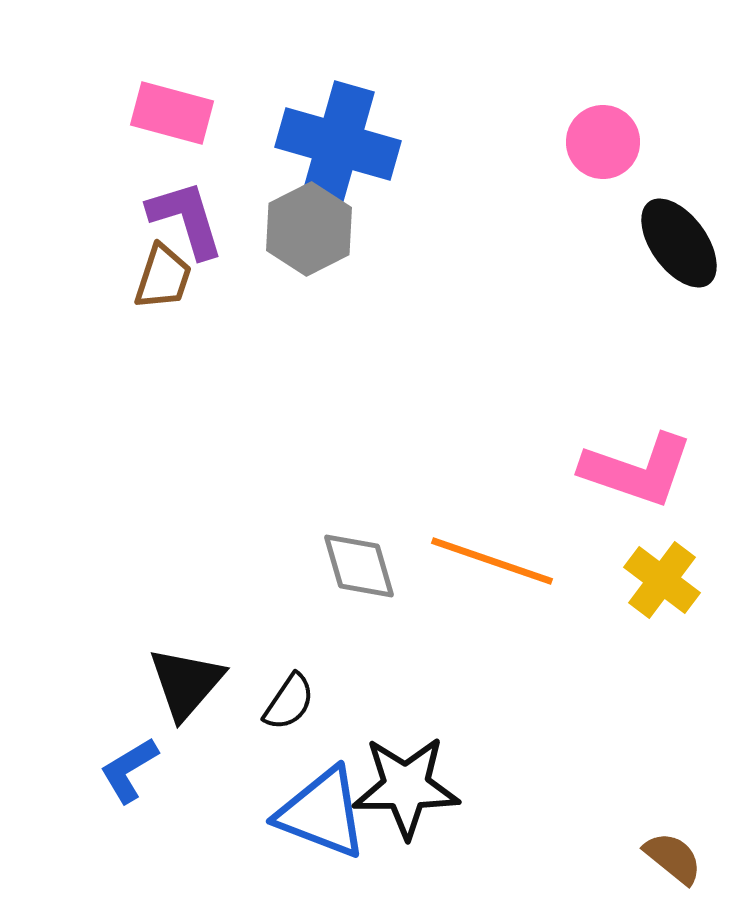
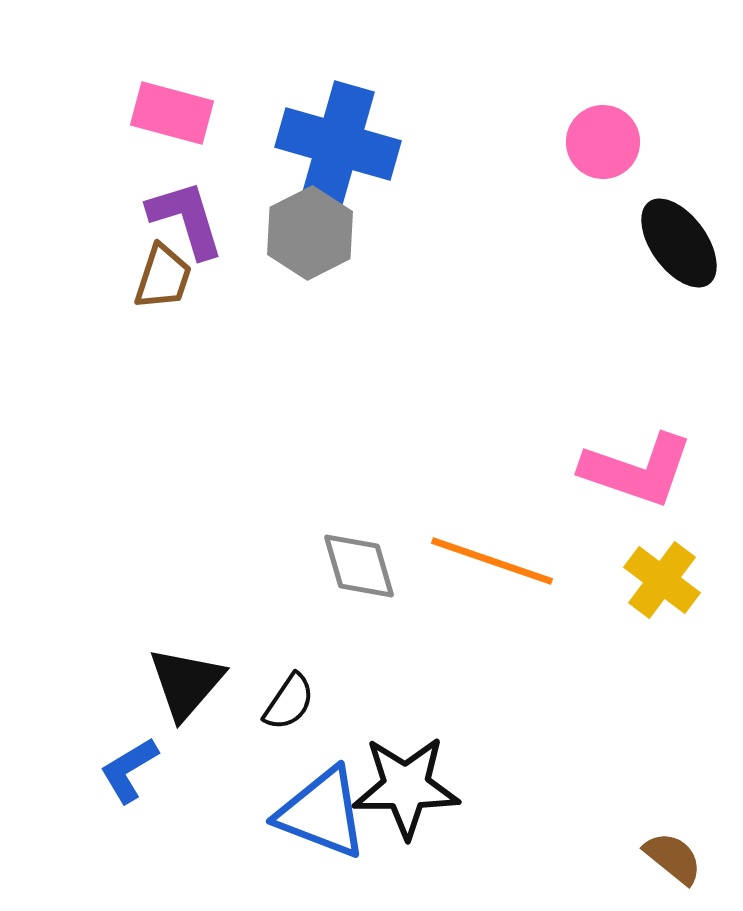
gray hexagon: moved 1 px right, 4 px down
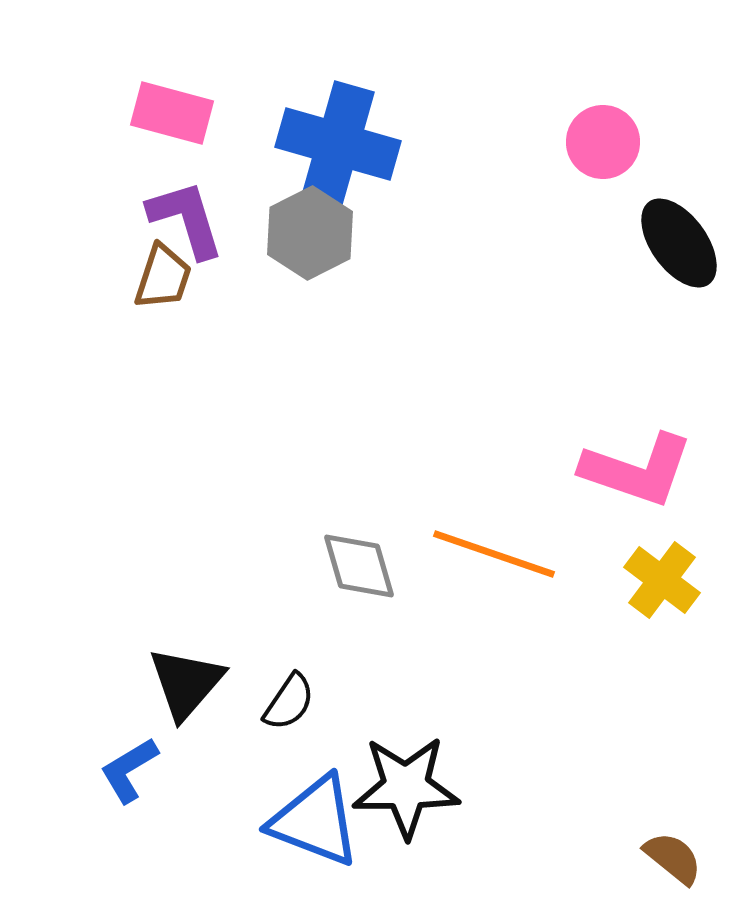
orange line: moved 2 px right, 7 px up
blue triangle: moved 7 px left, 8 px down
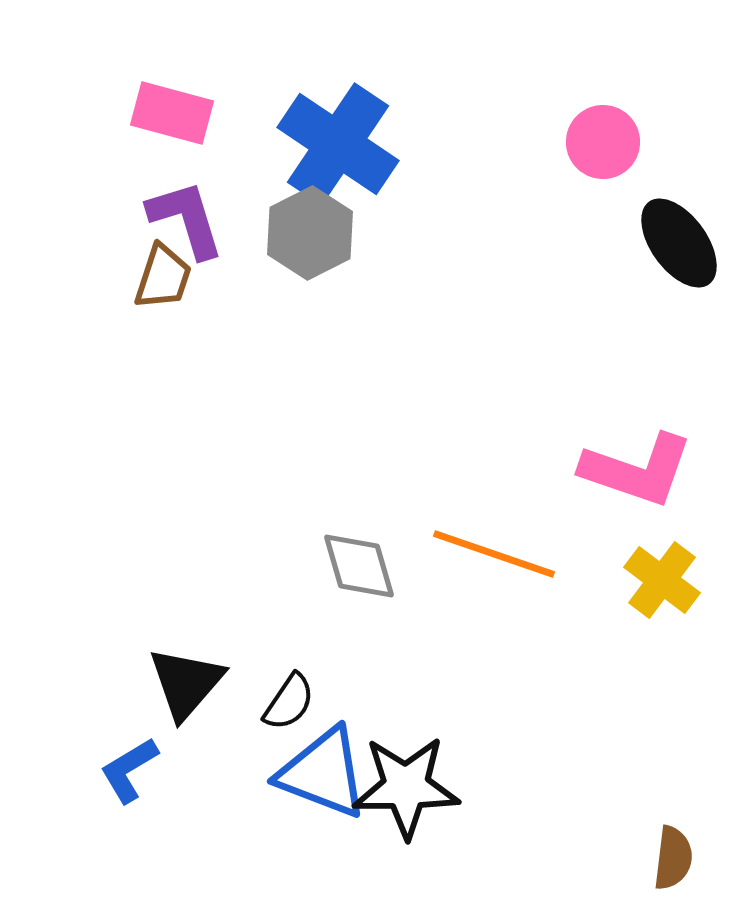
blue cross: rotated 18 degrees clockwise
blue triangle: moved 8 px right, 48 px up
brown semicircle: rotated 58 degrees clockwise
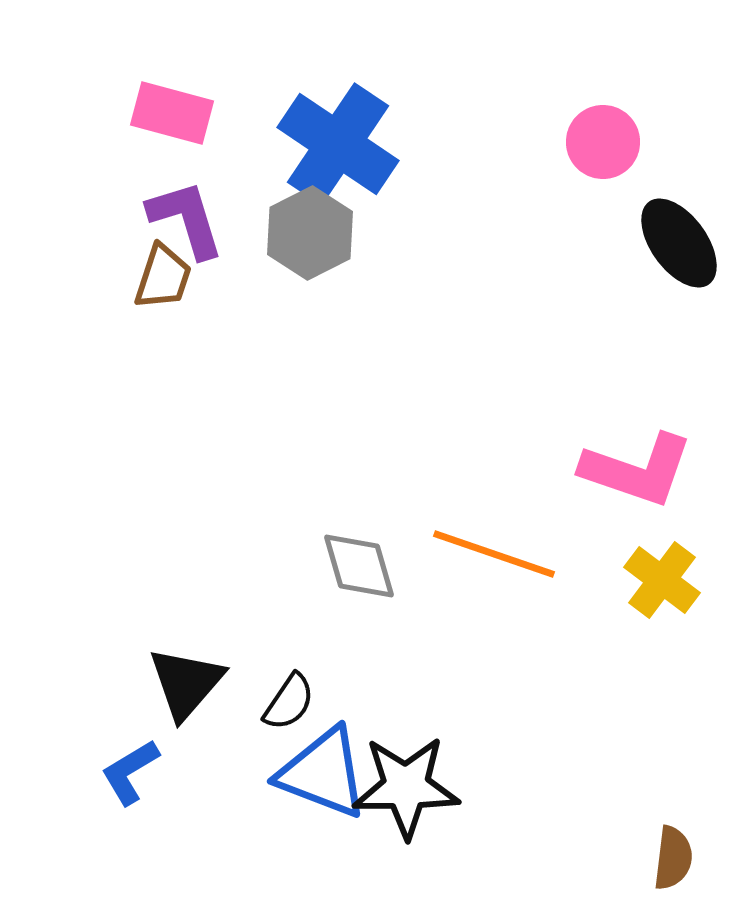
blue L-shape: moved 1 px right, 2 px down
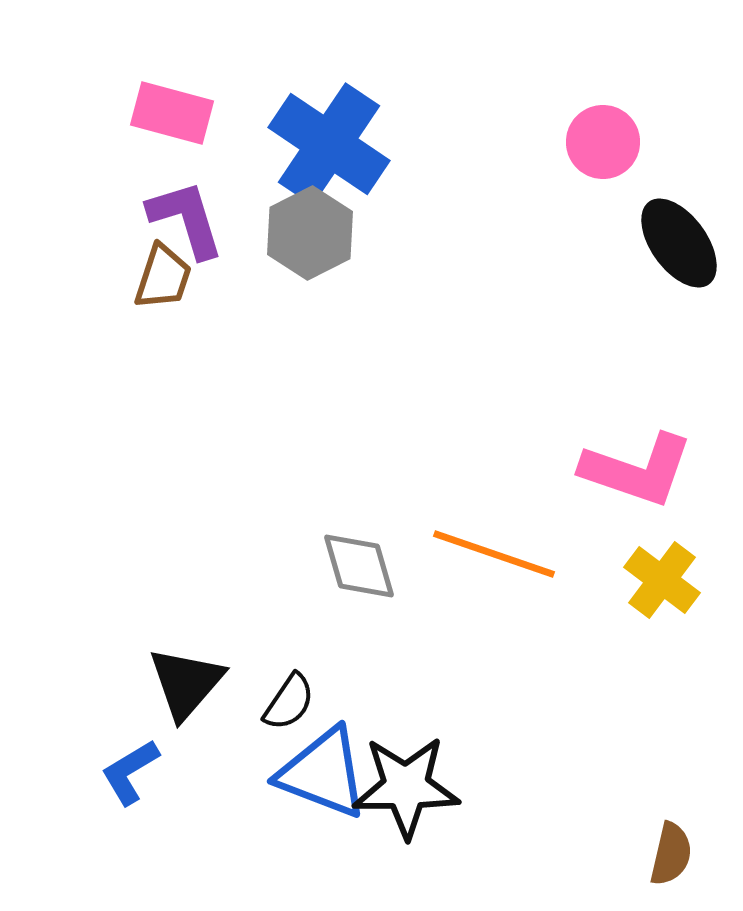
blue cross: moved 9 px left
brown semicircle: moved 2 px left, 4 px up; rotated 6 degrees clockwise
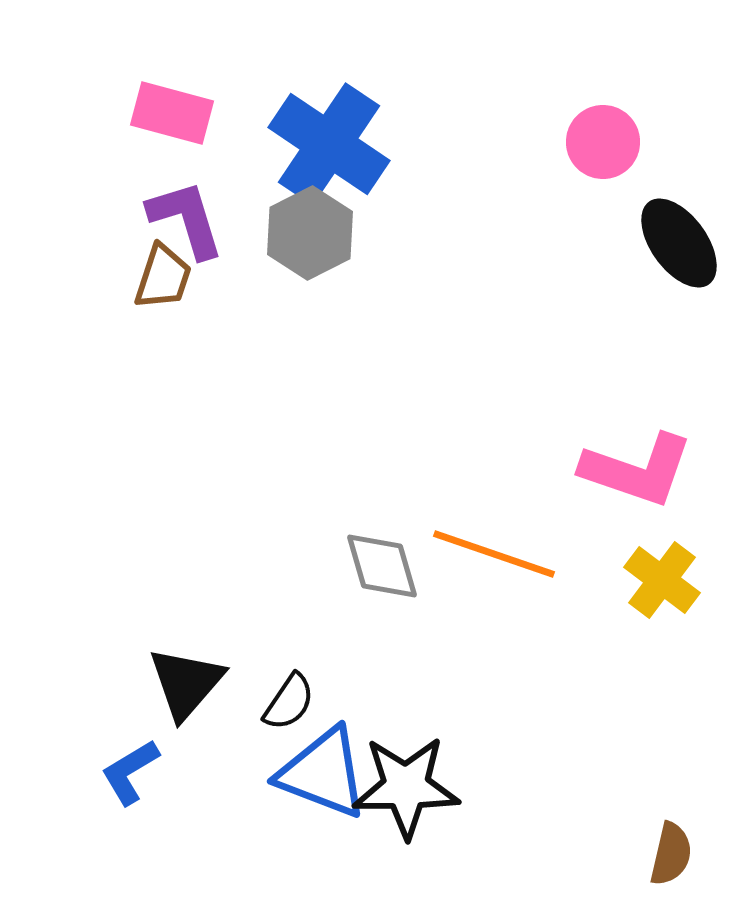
gray diamond: moved 23 px right
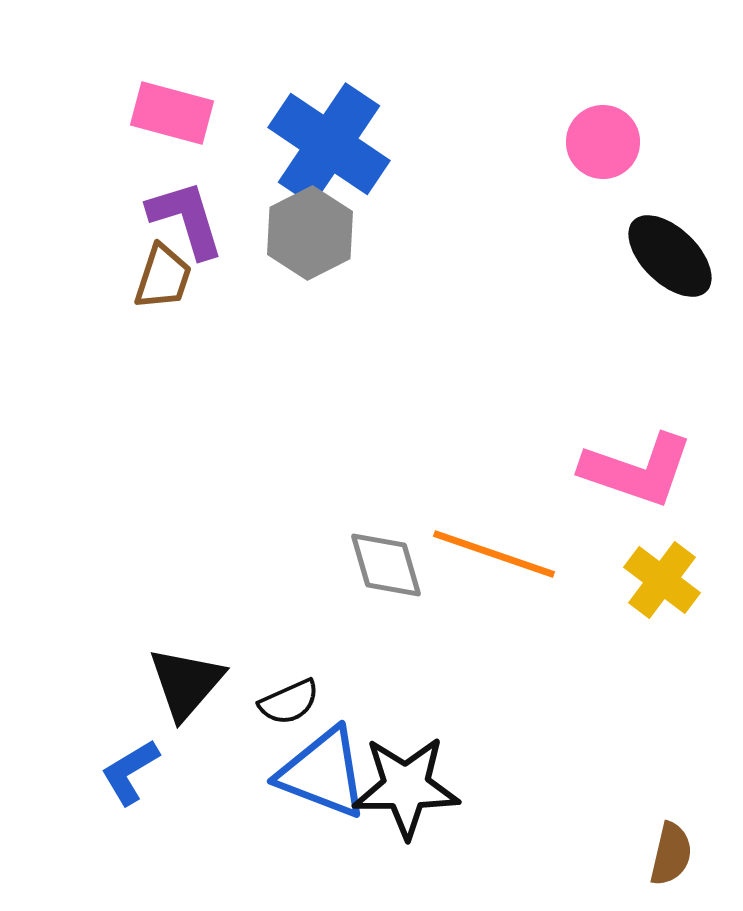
black ellipse: moved 9 px left, 13 px down; rotated 10 degrees counterclockwise
gray diamond: moved 4 px right, 1 px up
black semicircle: rotated 32 degrees clockwise
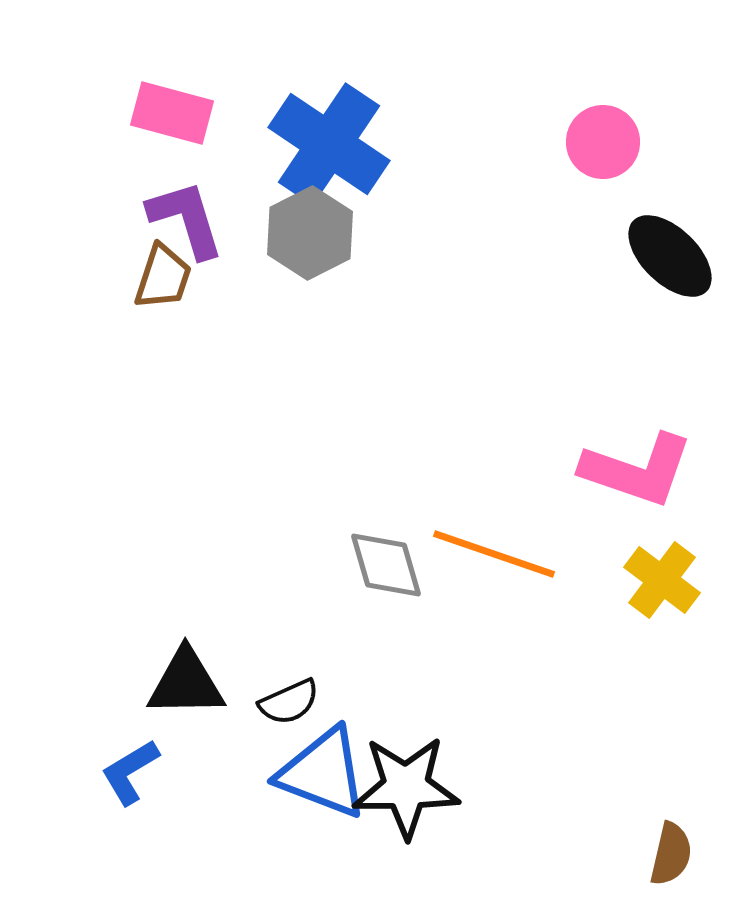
black triangle: rotated 48 degrees clockwise
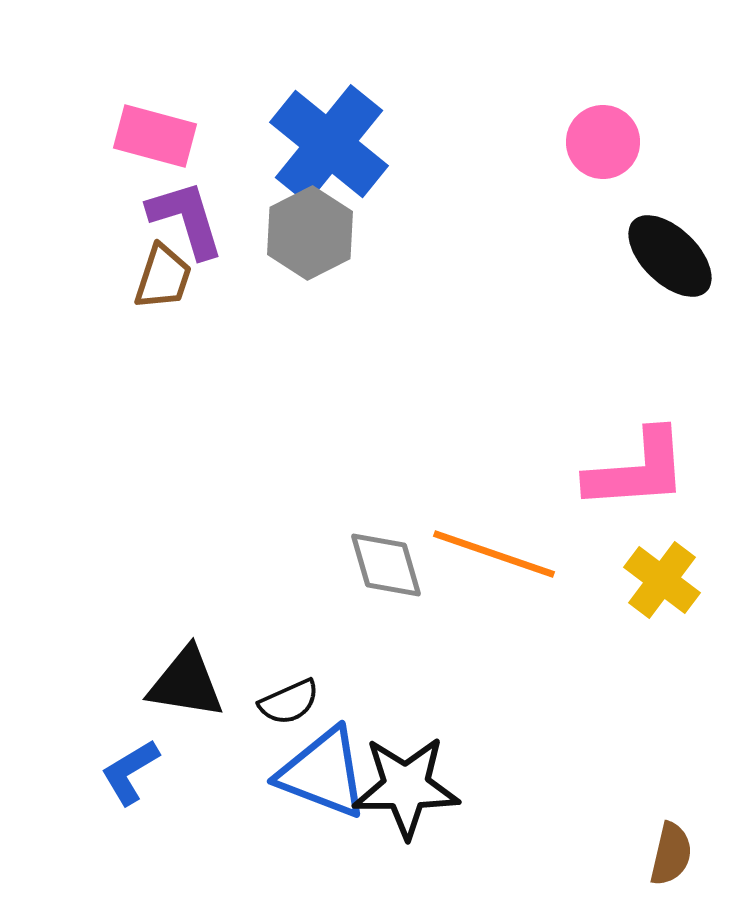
pink rectangle: moved 17 px left, 23 px down
blue cross: rotated 5 degrees clockwise
pink L-shape: rotated 23 degrees counterclockwise
black triangle: rotated 10 degrees clockwise
